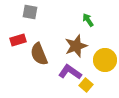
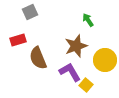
gray square: rotated 35 degrees counterclockwise
brown semicircle: moved 1 px left, 4 px down
purple L-shape: rotated 25 degrees clockwise
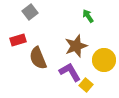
gray square: rotated 14 degrees counterclockwise
green arrow: moved 4 px up
yellow circle: moved 1 px left
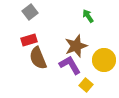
red rectangle: moved 11 px right
purple L-shape: moved 7 px up
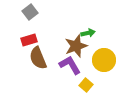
green arrow: moved 17 px down; rotated 112 degrees clockwise
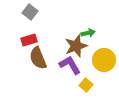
gray square: rotated 14 degrees counterclockwise
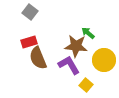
green arrow: rotated 128 degrees counterclockwise
red rectangle: moved 2 px down
brown star: rotated 25 degrees clockwise
purple L-shape: moved 1 px left
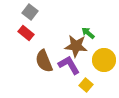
red rectangle: moved 3 px left, 9 px up; rotated 56 degrees clockwise
brown semicircle: moved 6 px right, 3 px down
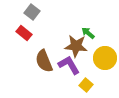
gray square: moved 2 px right
red rectangle: moved 2 px left
yellow circle: moved 1 px right, 2 px up
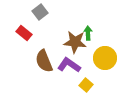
gray square: moved 8 px right; rotated 14 degrees clockwise
green arrow: rotated 48 degrees clockwise
brown star: moved 1 px left, 4 px up
purple L-shape: rotated 25 degrees counterclockwise
